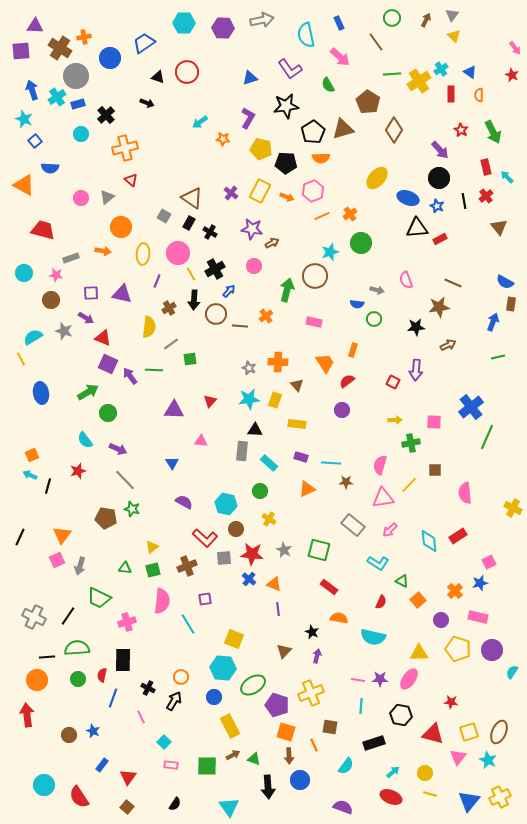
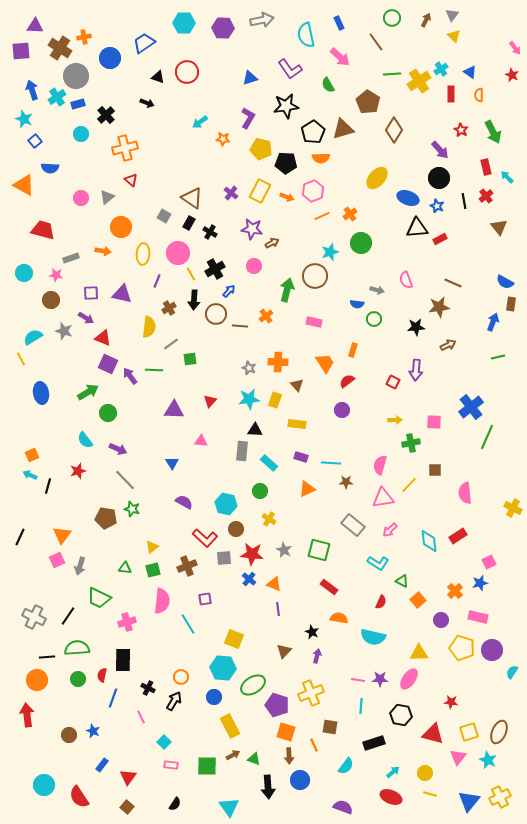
yellow pentagon at (458, 649): moved 4 px right, 1 px up
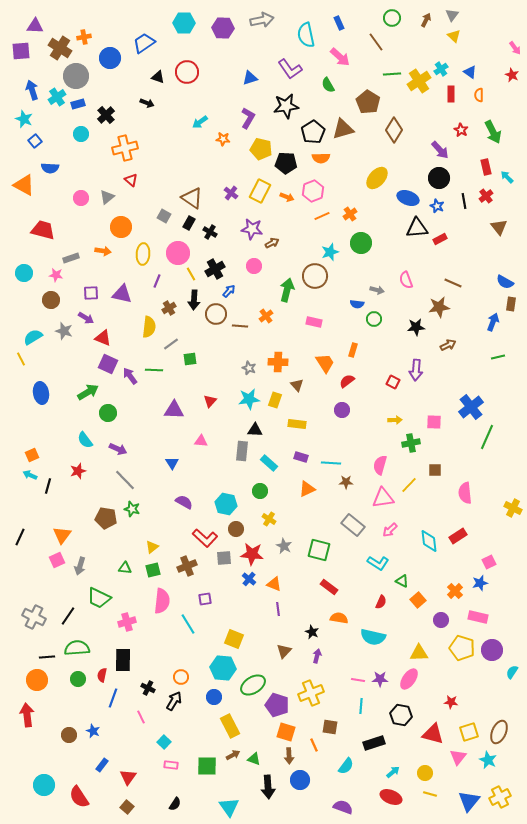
gray star at (284, 550): moved 4 px up
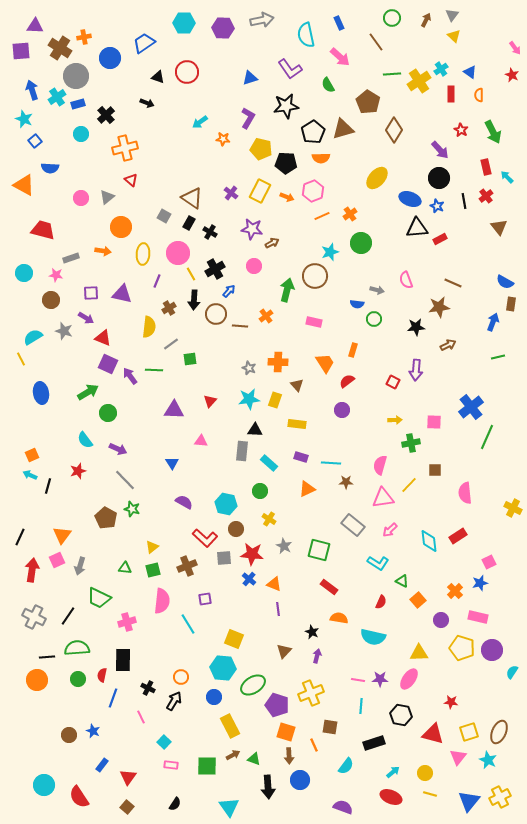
blue ellipse at (408, 198): moved 2 px right, 1 px down
brown pentagon at (106, 518): rotated 20 degrees clockwise
red arrow at (27, 715): moved 5 px right, 145 px up; rotated 15 degrees clockwise
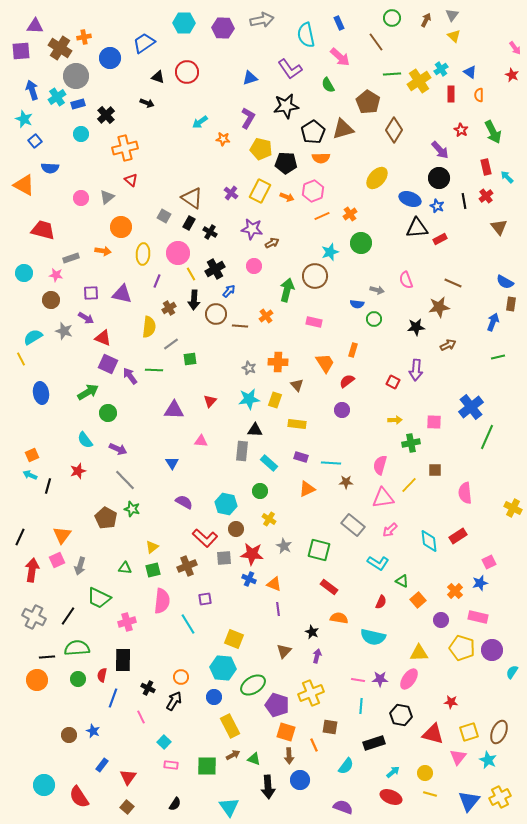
blue cross at (249, 579): rotated 16 degrees counterclockwise
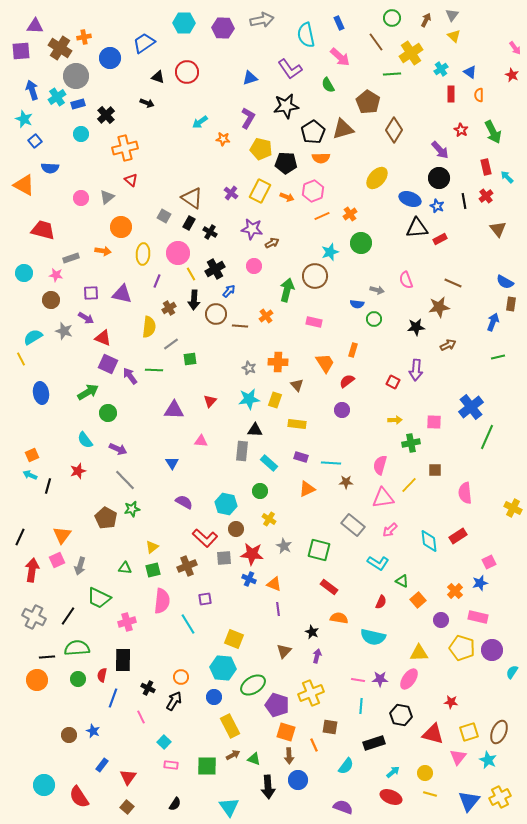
yellow cross at (419, 81): moved 8 px left, 28 px up
brown triangle at (499, 227): moved 1 px left, 2 px down
green star at (132, 509): rotated 28 degrees counterclockwise
blue circle at (300, 780): moved 2 px left
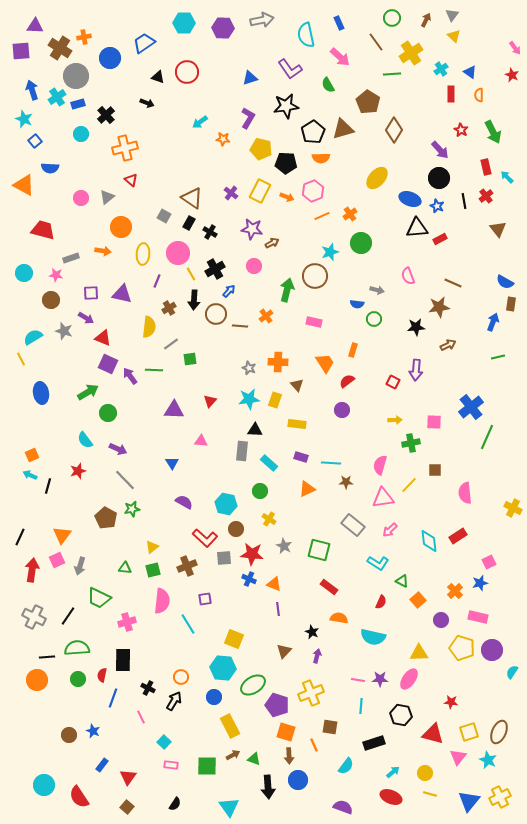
pink semicircle at (406, 280): moved 2 px right, 4 px up
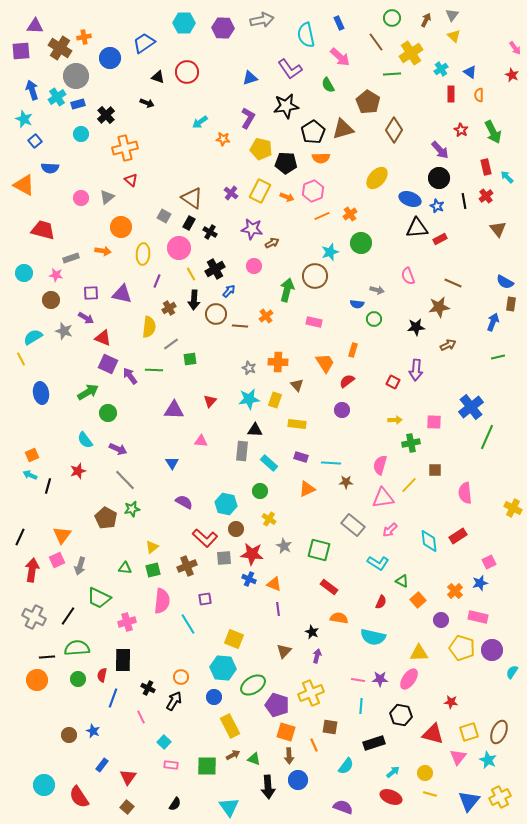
pink circle at (178, 253): moved 1 px right, 5 px up
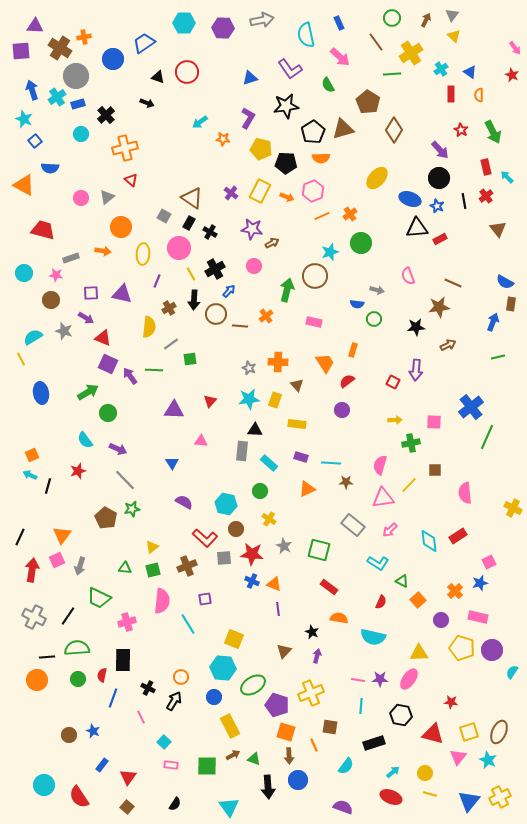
blue circle at (110, 58): moved 3 px right, 1 px down
blue cross at (249, 579): moved 3 px right, 2 px down
